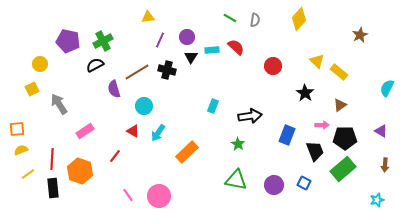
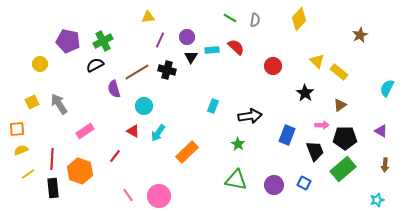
yellow square at (32, 89): moved 13 px down
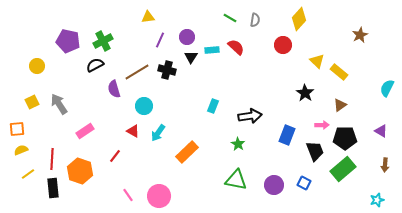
yellow circle at (40, 64): moved 3 px left, 2 px down
red circle at (273, 66): moved 10 px right, 21 px up
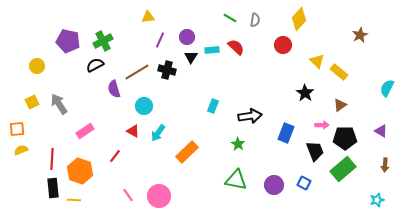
blue rectangle at (287, 135): moved 1 px left, 2 px up
yellow line at (28, 174): moved 46 px right, 26 px down; rotated 40 degrees clockwise
